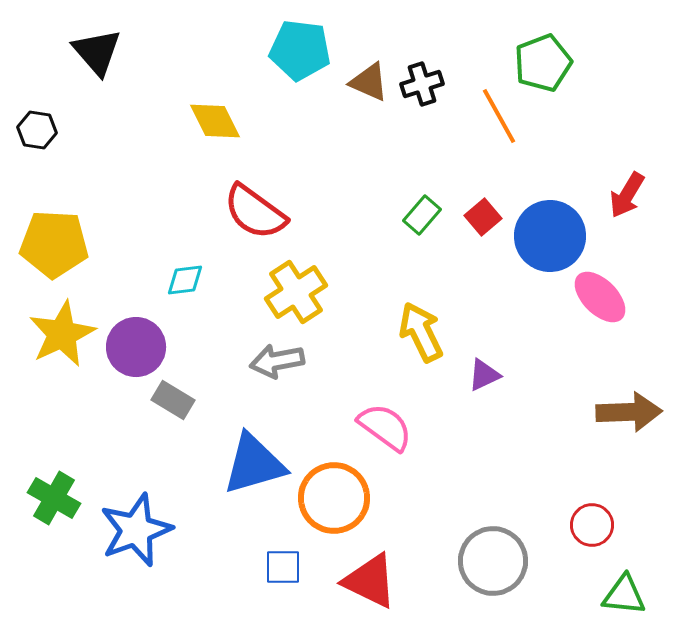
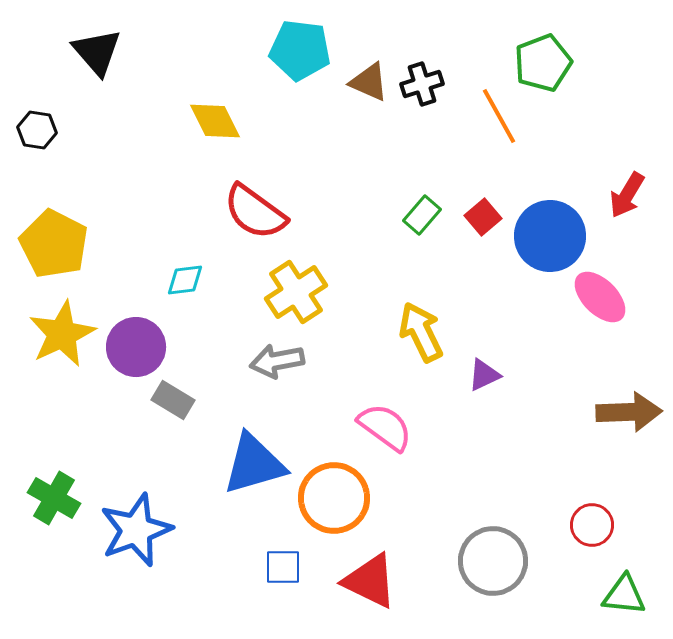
yellow pentagon: rotated 24 degrees clockwise
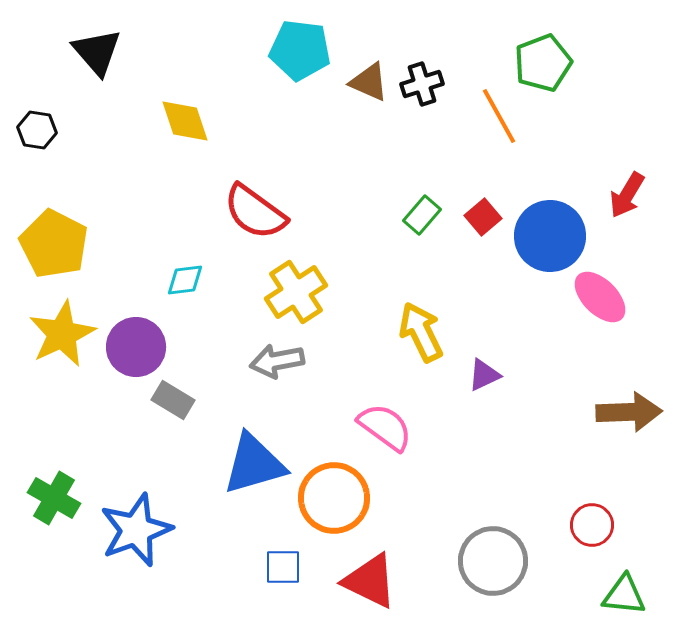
yellow diamond: moved 30 px left; rotated 8 degrees clockwise
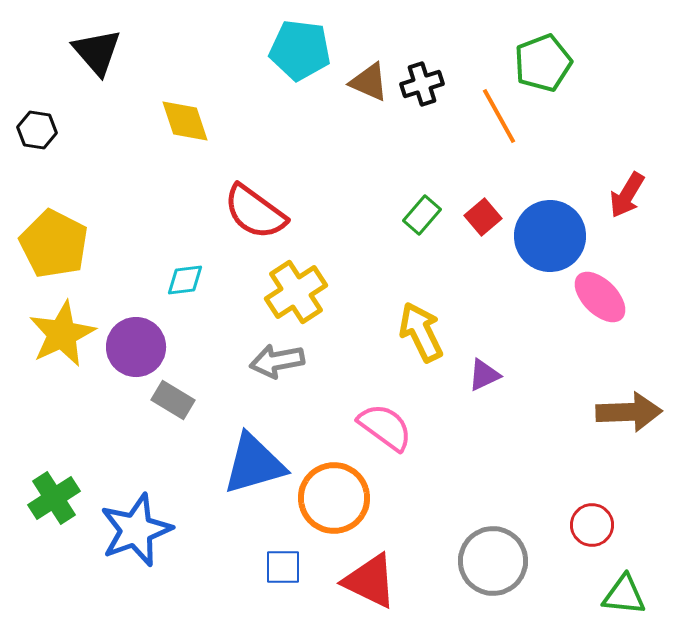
green cross: rotated 27 degrees clockwise
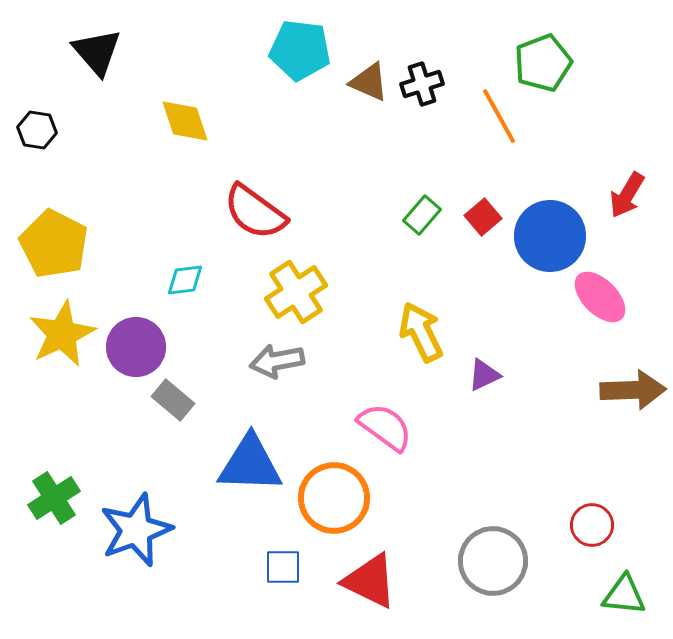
gray rectangle: rotated 9 degrees clockwise
brown arrow: moved 4 px right, 22 px up
blue triangle: moved 4 px left; rotated 18 degrees clockwise
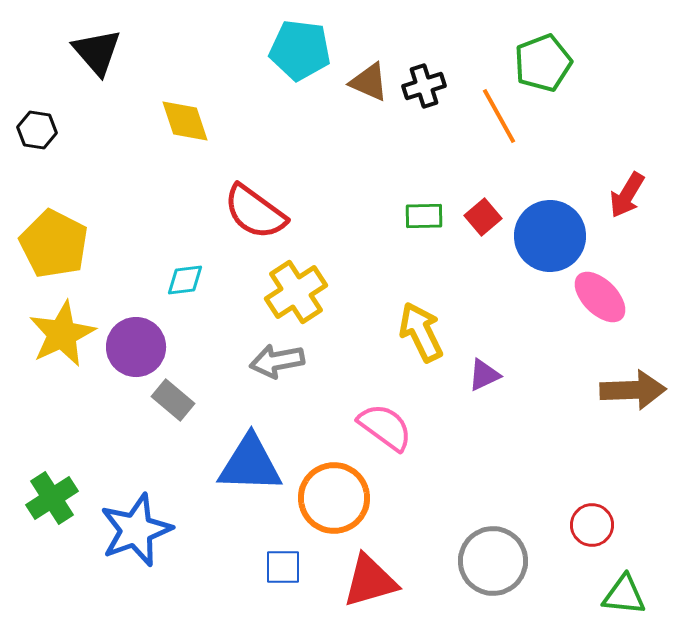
black cross: moved 2 px right, 2 px down
green rectangle: moved 2 px right, 1 px down; rotated 48 degrees clockwise
green cross: moved 2 px left
red triangle: rotated 42 degrees counterclockwise
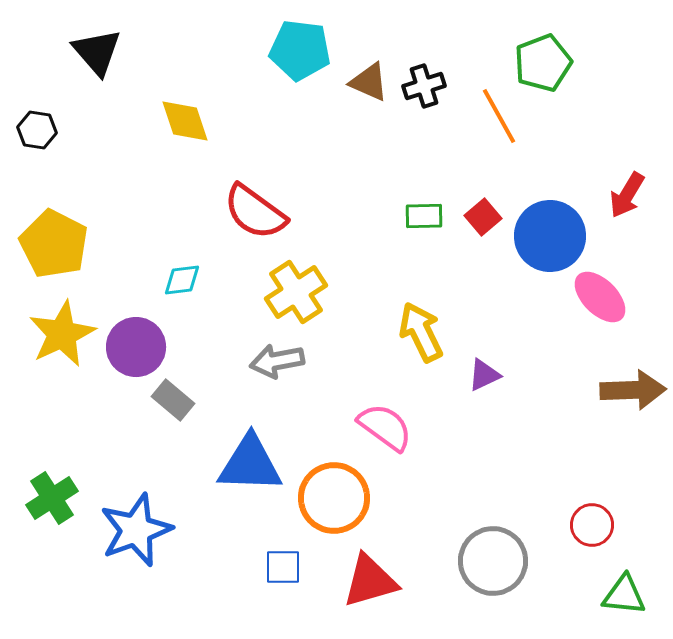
cyan diamond: moved 3 px left
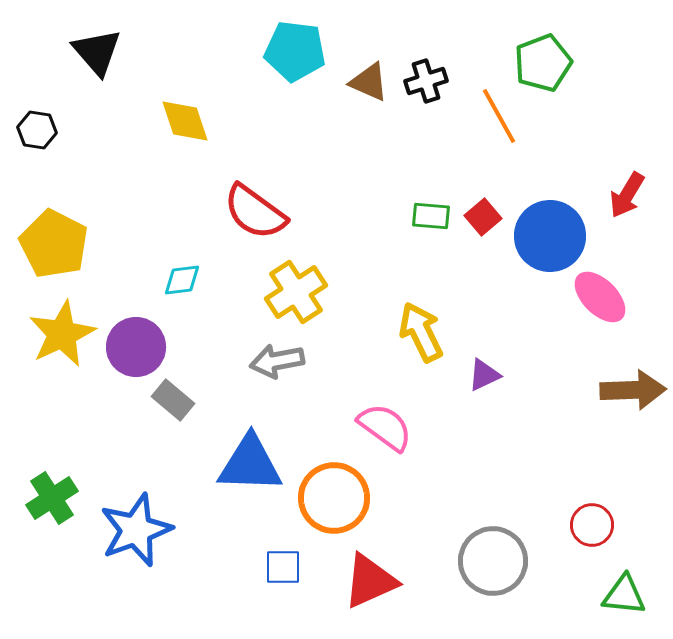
cyan pentagon: moved 5 px left, 1 px down
black cross: moved 2 px right, 5 px up
green rectangle: moved 7 px right; rotated 6 degrees clockwise
red triangle: rotated 8 degrees counterclockwise
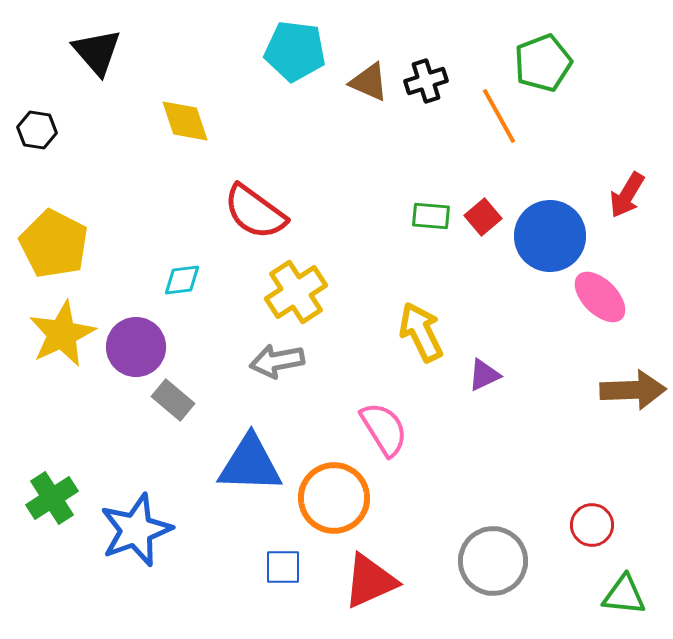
pink semicircle: moved 1 px left, 2 px down; rotated 22 degrees clockwise
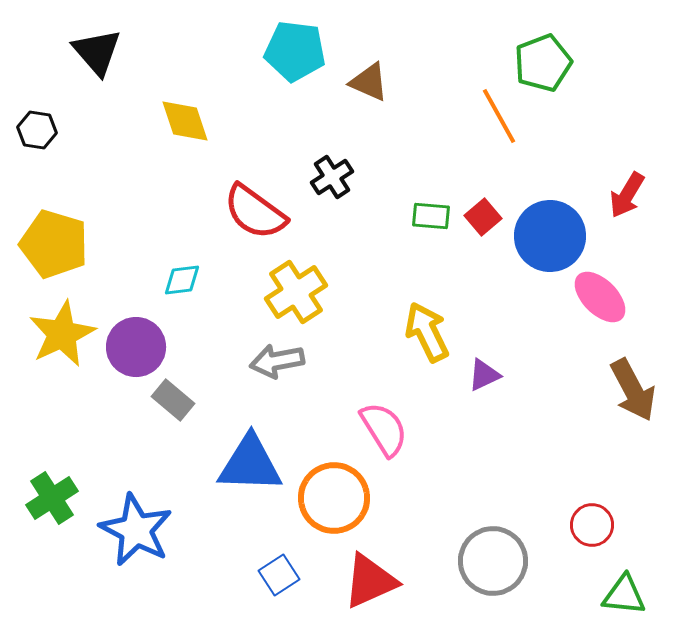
black cross: moved 94 px left, 96 px down; rotated 15 degrees counterclockwise
yellow pentagon: rotated 10 degrees counterclockwise
yellow arrow: moved 6 px right
brown arrow: rotated 64 degrees clockwise
blue star: rotated 24 degrees counterclockwise
blue square: moved 4 px left, 8 px down; rotated 33 degrees counterclockwise
